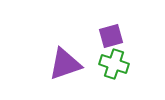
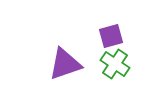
green cross: moved 1 px right; rotated 16 degrees clockwise
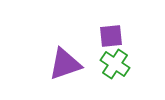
purple square: rotated 10 degrees clockwise
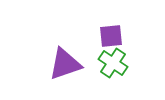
green cross: moved 2 px left, 1 px up
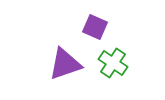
purple square: moved 16 px left, 9 px up; rotated 30 degrees clockwise
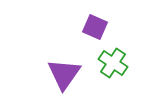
purple triangle: moved 1 px left, 10 px down; rotated 36 degrees counterclockwise
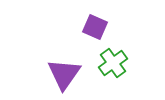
green cross: rotated 20 degrees clockwise
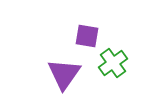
purple square: moved 8 px left, 9 px down; rotated 15 degrees counterclockwise
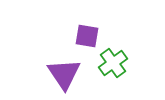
purple triangle: rotated 9 degrees counterclockwise
